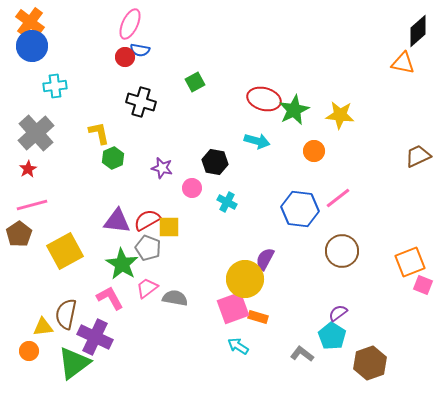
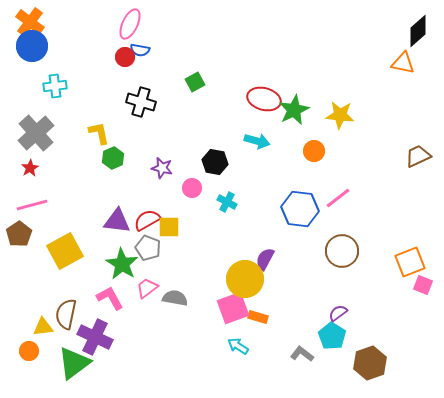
red star at (28, 169): moved 2 px right, 1 px up
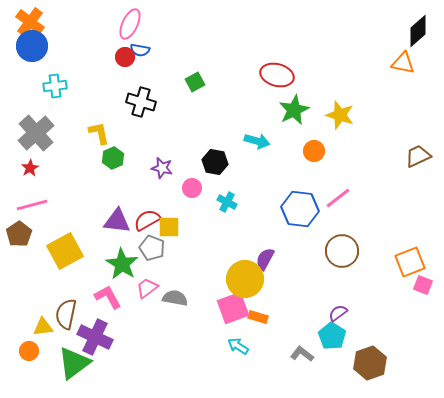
red ellipse at (264, 99): moved 13 px right, 24 px up
yellow star at (340, 115): rotated 12 degrees clockwise
gray pentagon at (148, 248): moved 4 px right
pink L-shape at (110, 298): moved 2 px left, 1 px up
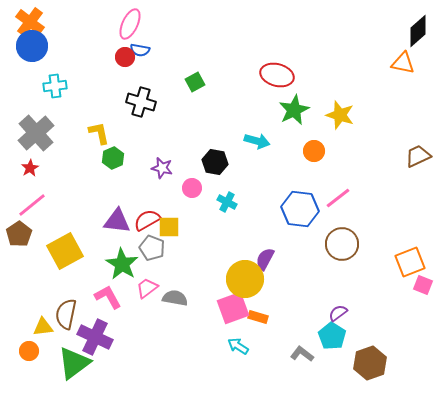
pink line at (32, 205): rotated 24 degrees counterclockwise
brown circle at (342, 251): moved 7 px up
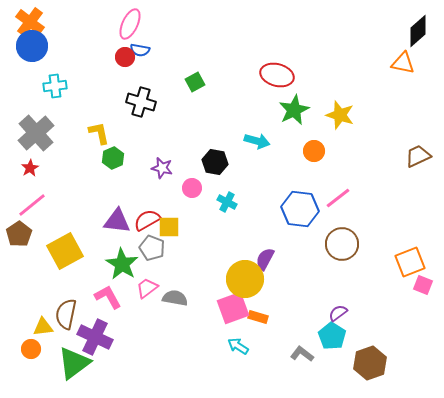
orange circle at (29, 351): moved 2 px right, 2 px up
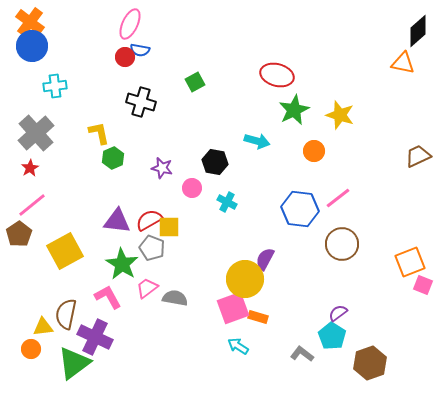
red semicircle at (147, 220): moved 2 px right
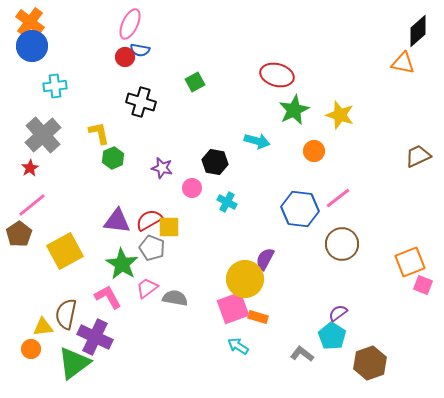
gray cross at (36, 133): moved 7 px right, 2 px down
